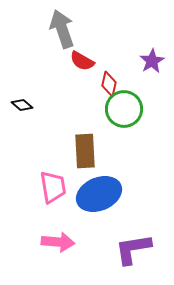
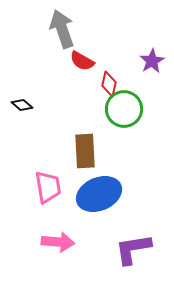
pink trapezoid: moved 5 px left
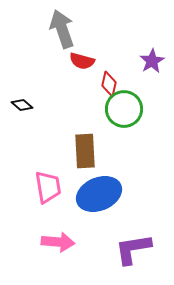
red semicircle: rotated 15 degrees counterclockwise
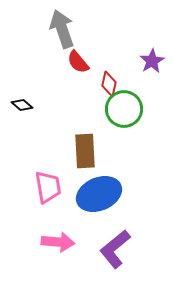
red semicircle: moved 4 px left, 1 px down; rotated 35 degrees clockwise
purple L-shape: moved 18 px left; rotated 30 degrees counterclockwise
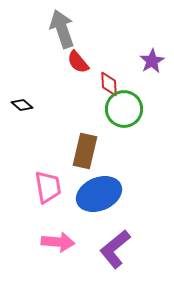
red diamond: rotated 15 degrees counterclockwise
brown rectangle: rotated 16 degrees clockwise
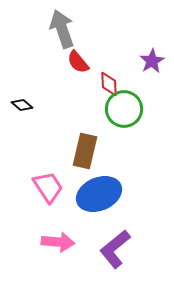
pink trapezoid: rotated 24 degrees counterclockwise
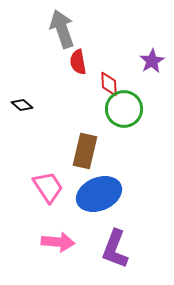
red semicircle: rotated 30 degrees clockwise
purple L-shape: rotated 30 degrees counterclockwise
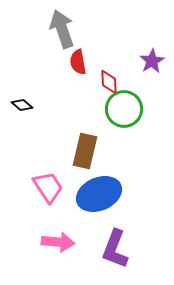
red diamond: moved 2 px up
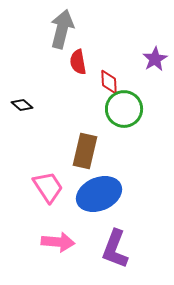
gray arrow: rotated 33 degrees clockwise
purple star: moved 3 px right, 2 px up
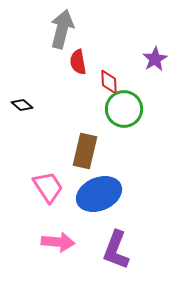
purple L-shape: moved 1 px right, 1 px down
